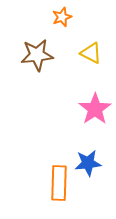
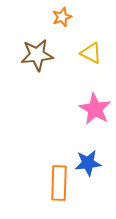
pink star: rotated 8 degrees counterclockwise
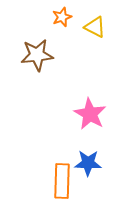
yellow triangle: moved 4 px right, 26 px up
pink star: moved 5 px left, 5 px down
blue star: rotated 8 degrees clockwise
orange rectangle: moved 3 px right, 2 px up
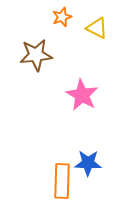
yellow triangle: moved 2 px right, 1 px down
brown star: moved 1 px left
pink star: moved 8 px left, 19 px up
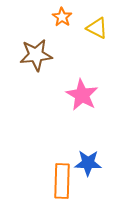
orange star: rotated 18 degrees counterclockwise
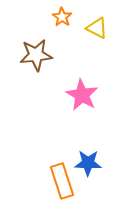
orange rectangle: rotated 20 degrees counterclockwise
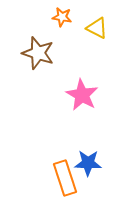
orange star: rotated 24 degrees counterclockwise
brown star: moved 2 px right, 2 px up; rotated 24 degrees clockwise
orange rectangle: moved 3 px right, 3 px up
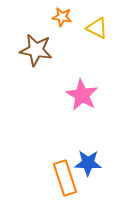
brown star: moved 2 px left, 3 px up; rotated 8 degrees counterclockwise
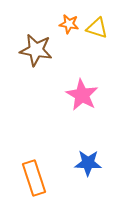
orange star: moved 7 px right, 7 px down
yellow triangle: rotated 10 degrees counterclockwise
orange rectangle: moved 31 px left
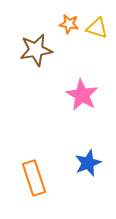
brown star: rotated 20 degrees counterclockwise
blue star: rotated 24 degrees counterclockwise
